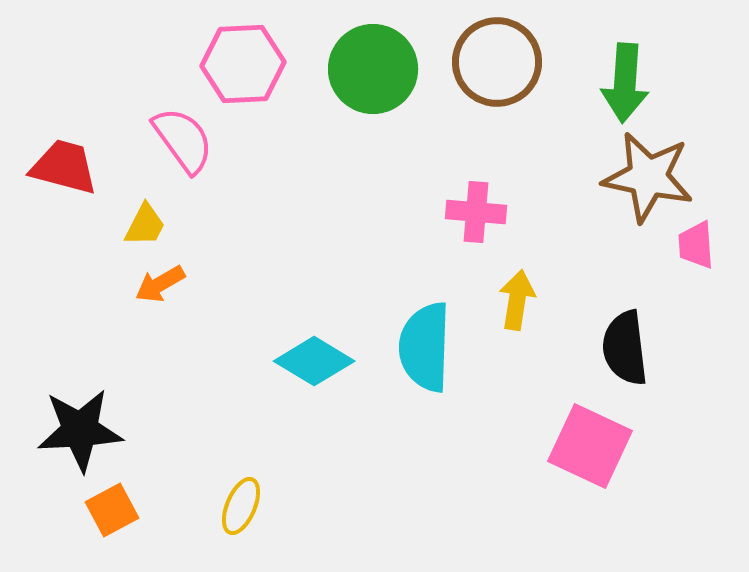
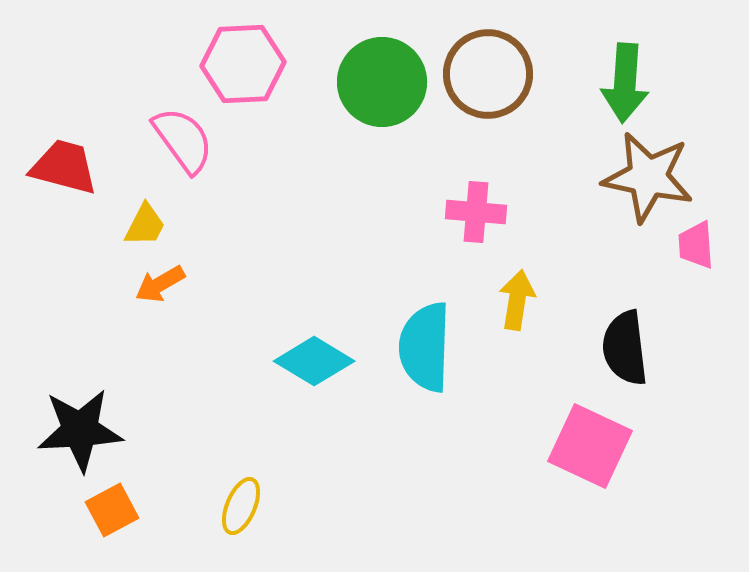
brown circle: moved 9 px left, 12 px down
green circle: moved 9 px right, 13 px down
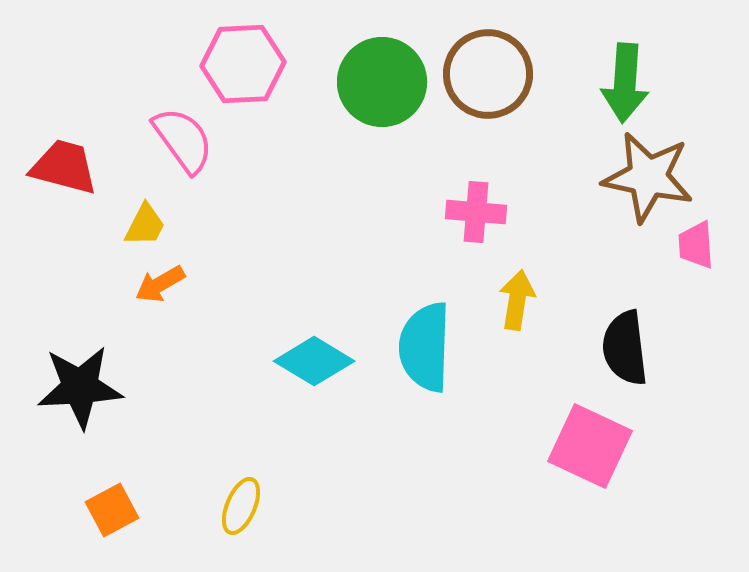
black star: moved 43 px up
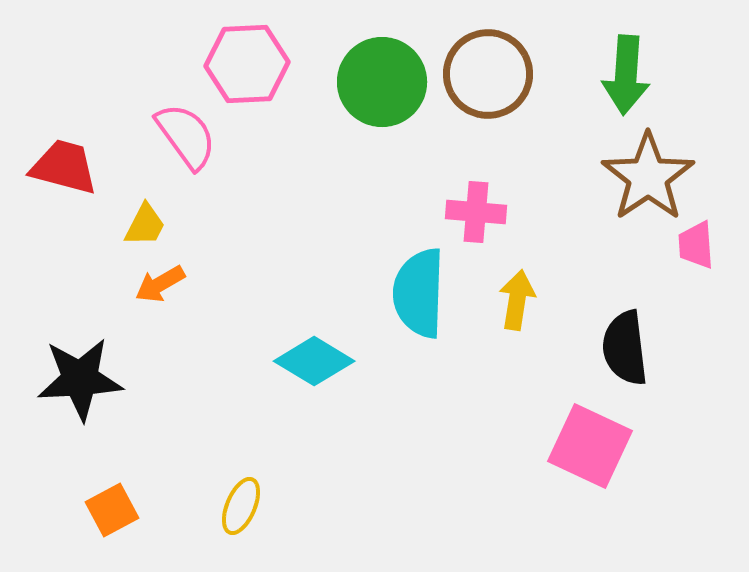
pink hexagon: moved 4 px right
green arrow: moved 1 px right, 8 px up
pink semicircle: moved 3 px right, 4 px up
brown star: rotated 26 degrees clockwise
cyan semicircle: moved 6 px left, 54 px up
black star: moved 8 px up
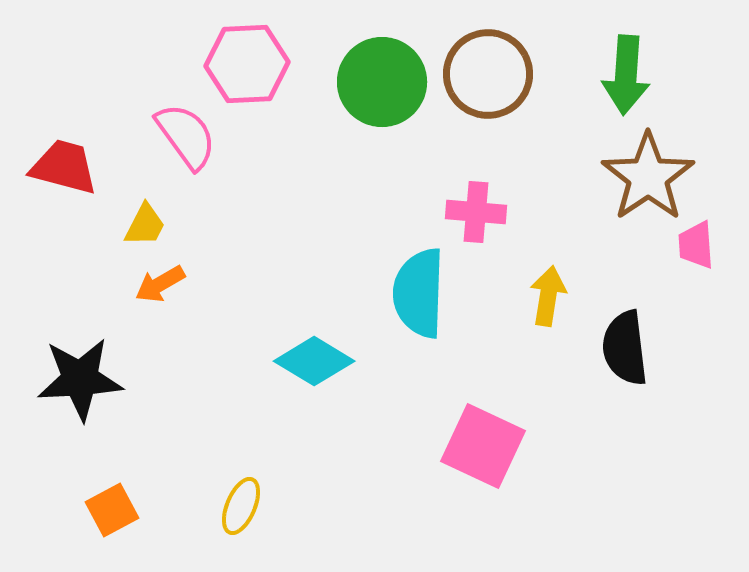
yellow arrow: moved 31 px right, 4 px up
pink square: moved 107 px left
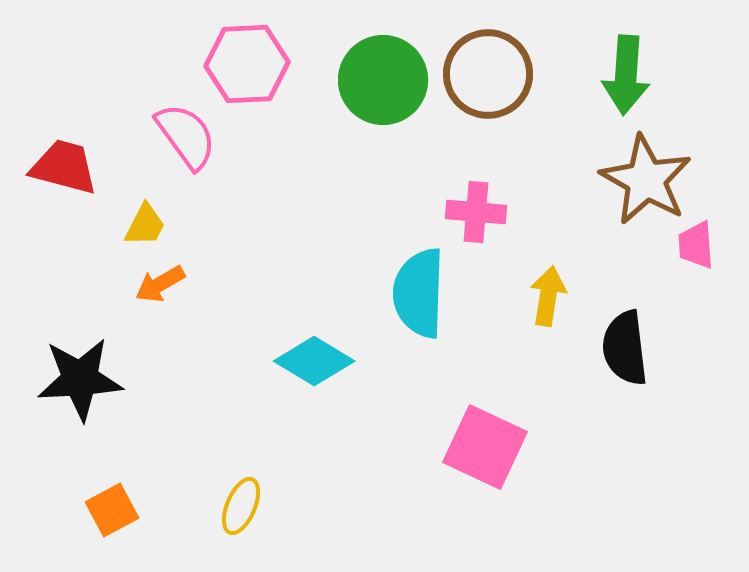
green circle: moved 1 px right, 2 px up
brown star: moved 2 px left, 3 px down; rotated 8 degrees counterclockwise
pink square: moved 2 px right, 1 px down
